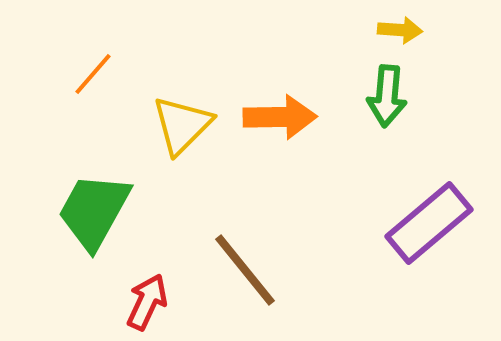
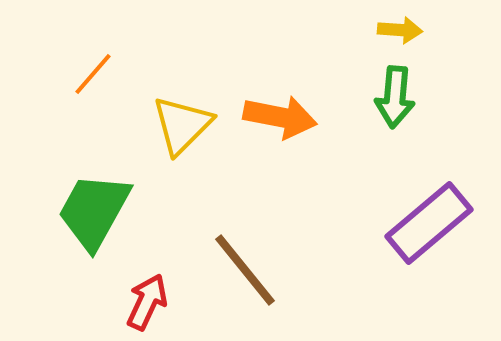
green arrow: moved 8 px right, 1 px down
orange arrow: rotated 12 degrees clockwise
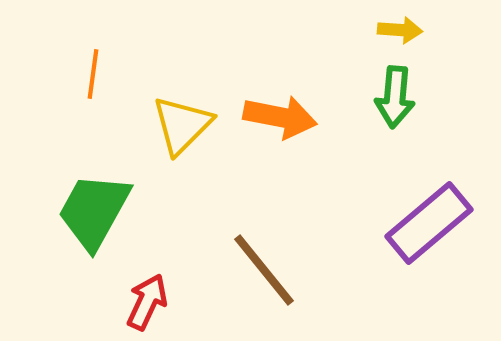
orange line: rotated 33 degrees counterclockwise
brown line: moved 19 px right
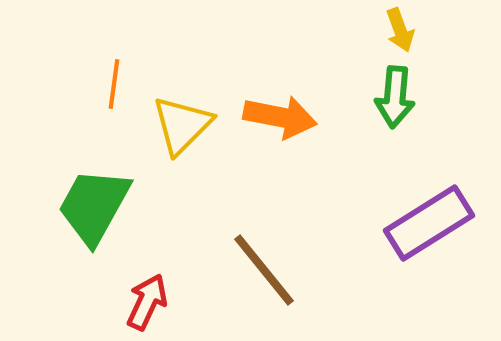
yellow arrow: rotated 66 degrees clockwise
orange line: moved 21 px right, 10 px down
green trapezoid: moved 5 px up
purple rectangle: rotated 8 degrees clockwise
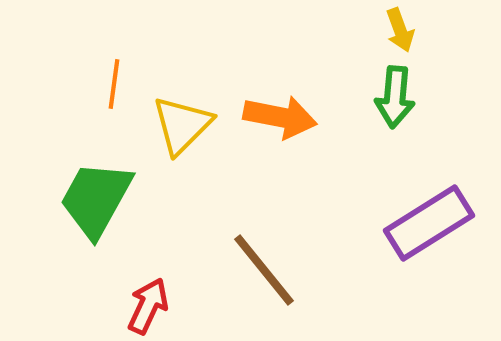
green trapezoid: moved 2 px right, 7 px up
red arrow: moved 1 px right, 4 px down
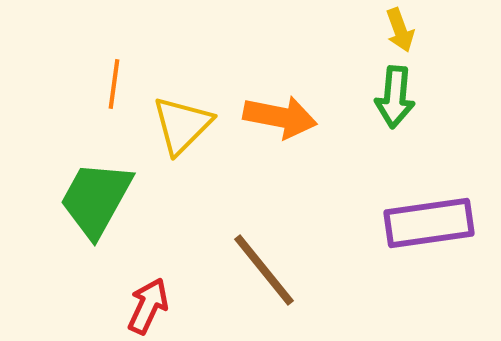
purple rectangle: rotated 24 degrees clockwise
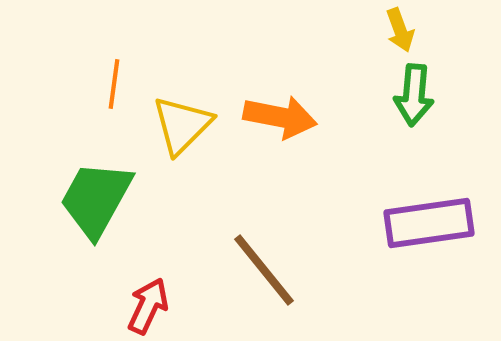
green arrow: moved 19 px right, 2 px up
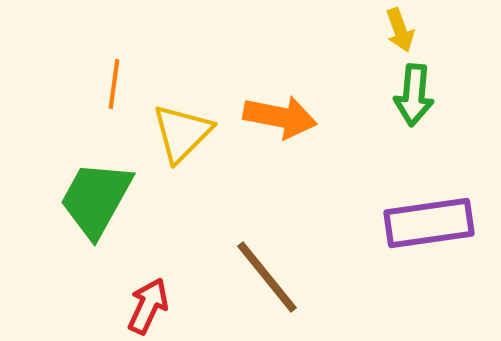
yellow triangle: moved 8 px down
brown line: moved 3 px right, 7 px down
